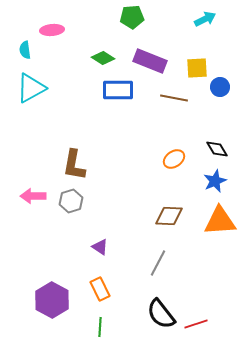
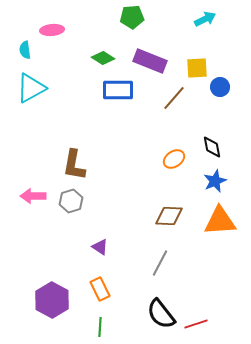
brown line: rotated 60 degrees counterclockwise
black diamond: moved 5 px left, 2 px up; rotated 20 degrees clockwise
gray line: moved 2 px right
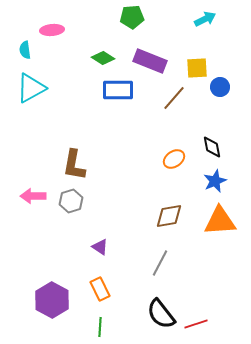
brown diamond: rotated 12 degrees counterclockwise
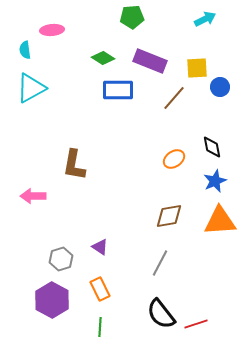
gray hexagon: moved 10 px left, 58 px down
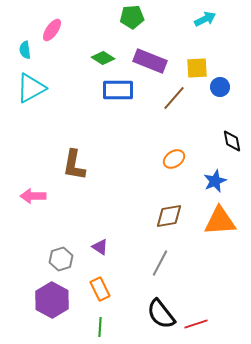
pink ellipse: rotated 50 degrees counterclockwise
black diamond: moved 20 px right, 6 px up
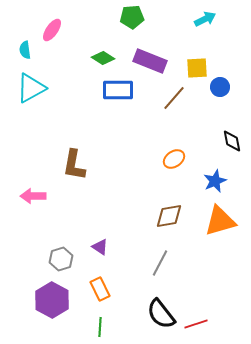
orange triangle: rotated 12 degrees counterclockwise
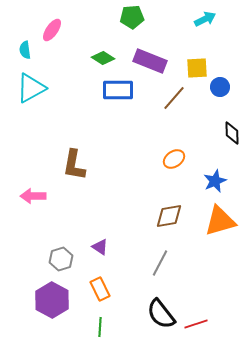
black diamond: moved 8 px up; rotated 10 degrees clockwise
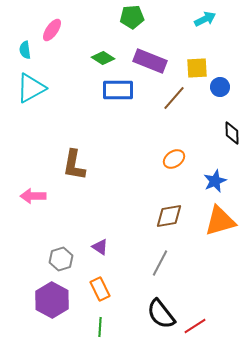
red line: moved 1 px left, 2 px down; rotated 15 degrees counterclockwise
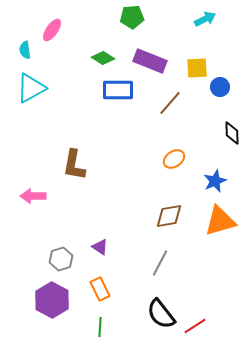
brown line: moved 4 px left, 5 px down
